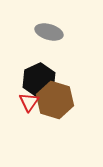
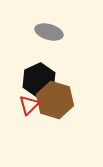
red triangle: moved 3 px down; rotated 10 degrees clockwise
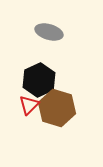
brown hexagon: moved 2 px right, 8 px down
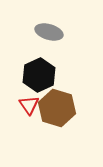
black hexagon: moved 5 px up
red triangle: rotated 20 degrees counterclockwise
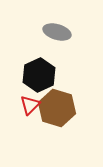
gray ellipse: moved 8 px right
red triangle: moved 1 px right; rotated 20 degrees clockwise
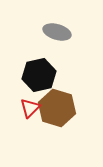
black hexagon: rotated 12 degrees clockwise
red triangle: moved 3 px down
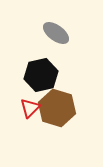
gray ellipse: moved 1 px left, 1 px down; rotated 20 degrees clockwise
black hexagon: moved 2 px right
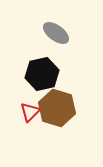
black hexagon: moved 1 px right, 1 px up
red triangle: moved 4 px down
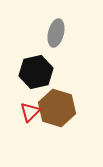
gray ellipse: rotated 68 degrees clockwise
black hexagon: moved 6 px left, 2 px up
